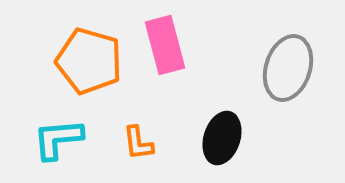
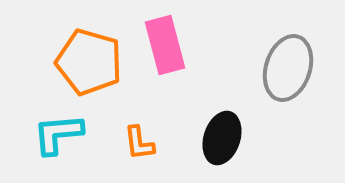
orange pentagon: moved 1 px down
cyan L-shape: moved 5 px up
orange L-shape: moved 1 px right
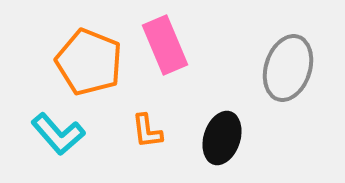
pink rectangle: rotated 8 degrees counterclockwise
orange pentagon: rotated 6 degrees clockwise
cyan L-shape: rotated 126 degrees counterclockwise
orange L-shape: moved 8 px right, 12 px up
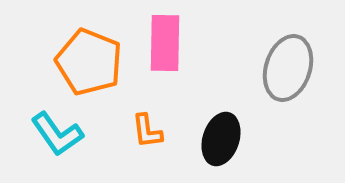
pink rectangle: moved 2 px up; rotated 24 degrees clockwise
cyan L-shape: moved 1 px left; rotated 6 degrees clockwise
black ellipse: moved 1 px left, 1 px down
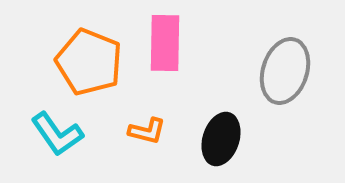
gray ellipse: moved 3 px left, 3 px down
orange L-shape: rotated 69 degrees counterclockwise
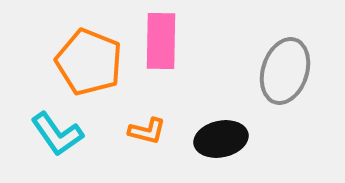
pink rectangle: moved 4 px left, 2 px up
black ellipse: rotated 60 degrees clockwise
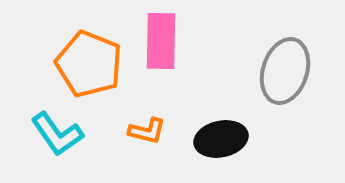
orange pentagon: moved 2 px down
